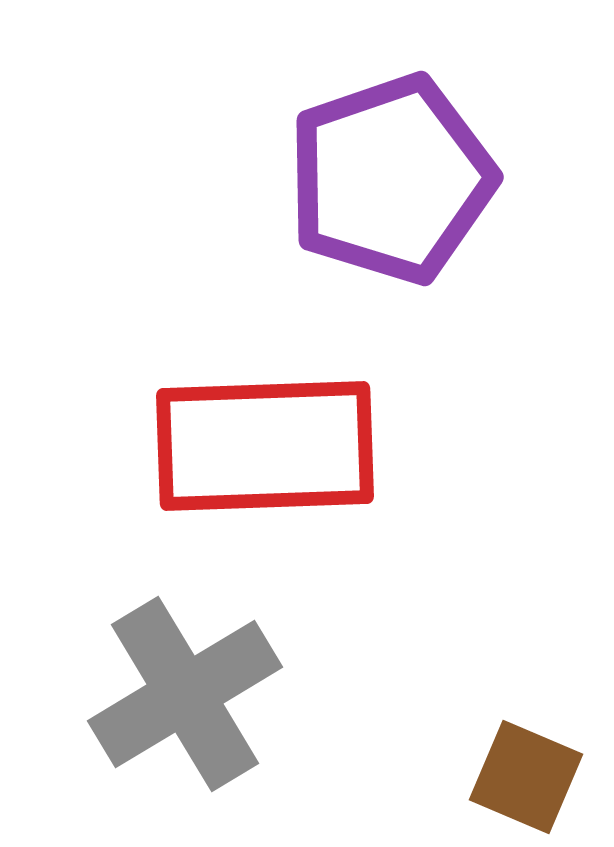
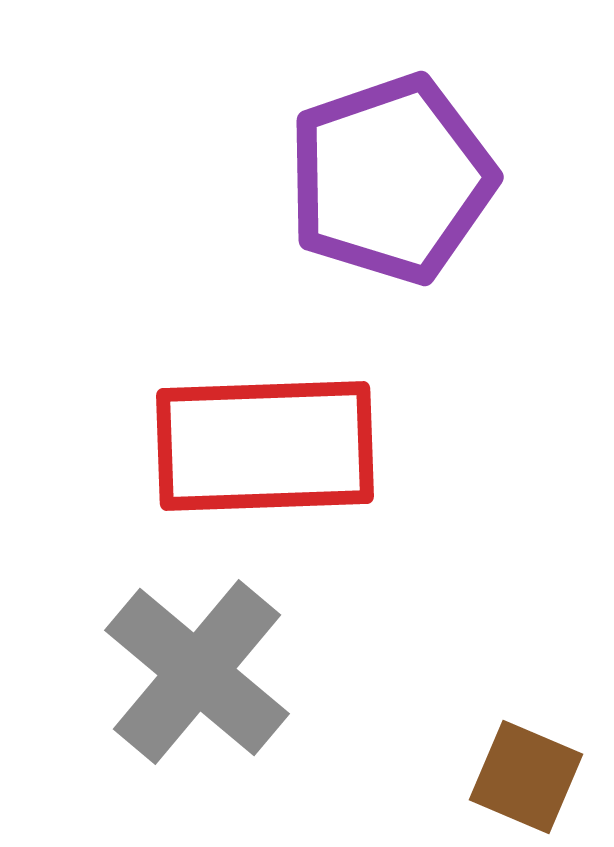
gray cross: moved 12 px right, 22 px up; rotated 19 degrees counterclockwise
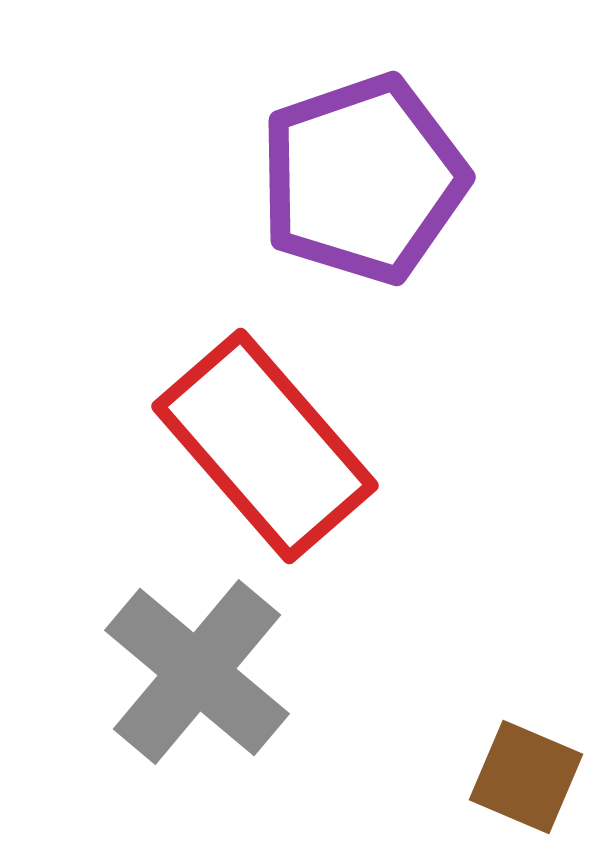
purple pentagon: moved 28 px left
red rectangle: rotated 51 degrees clockwise
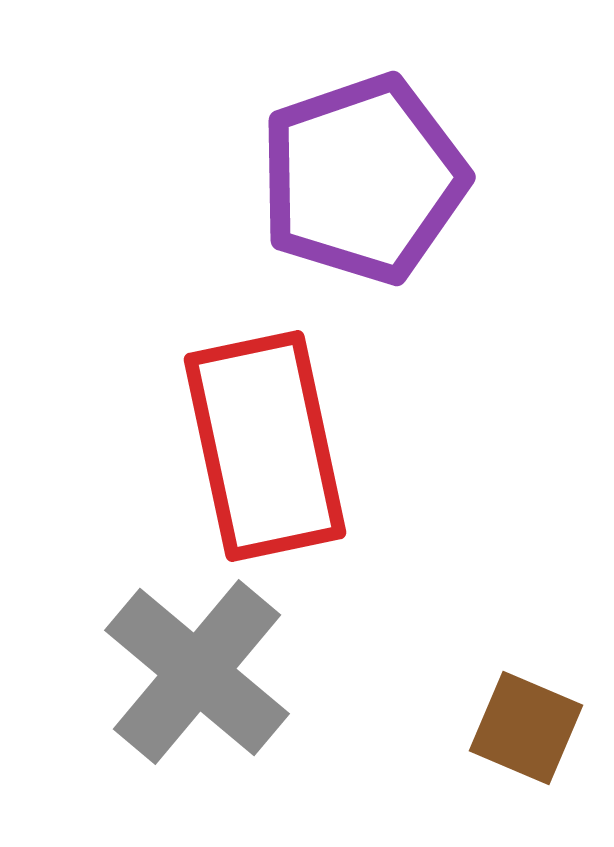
red rectangle: rotated 29 degrees clockwise
brown square: moved 49 px up
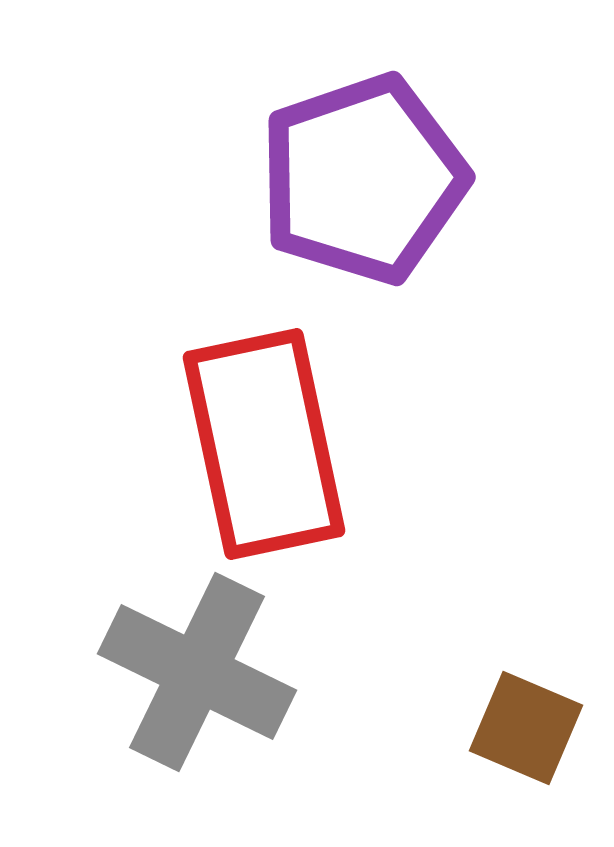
red rectangle: moved 1 px left, 2 px up
gray cross: rotated 14 degrees counterclockwise
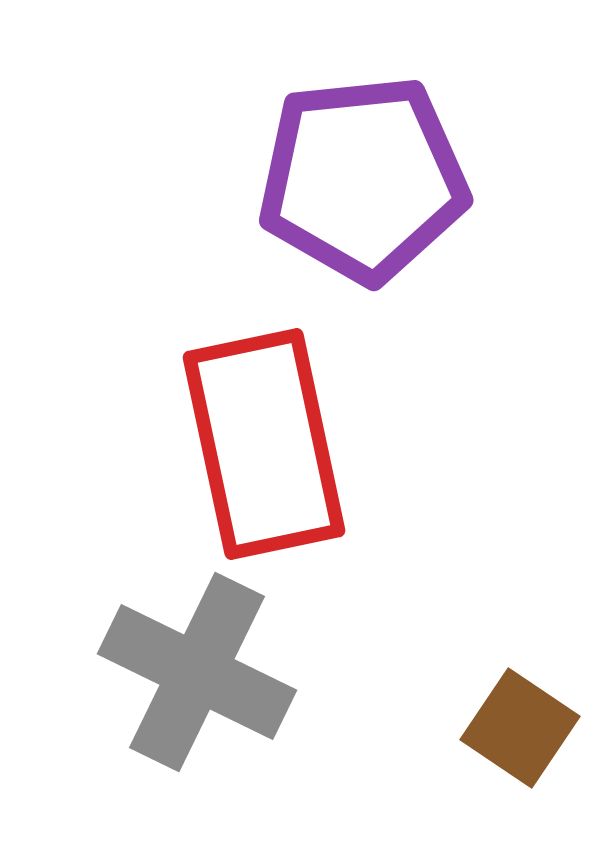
purple pentagon: rotated 13 degrees clockwise
brown square: moved 6 px left; rotated 11 degrees clockwise
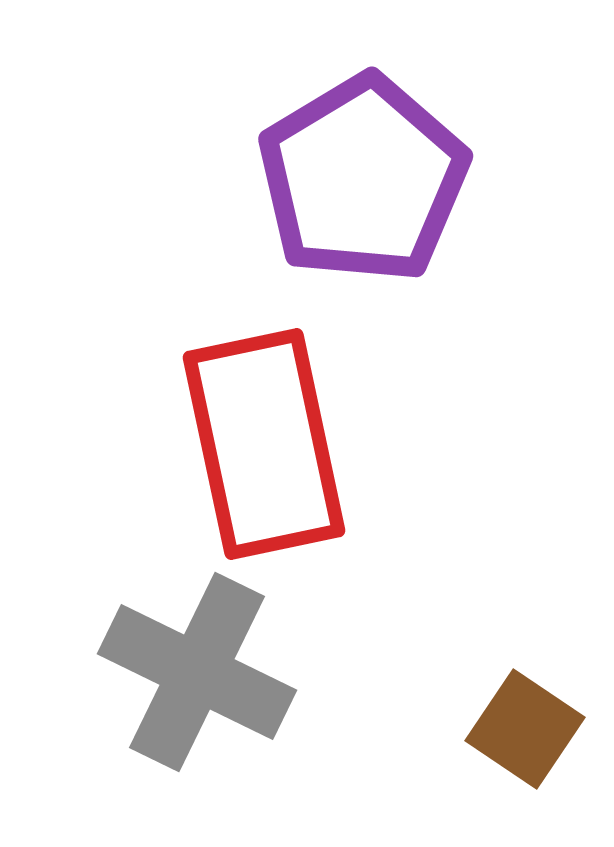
purple pentagon: rotated 25 degrees counterclockwise
brown square: moved 5 px right, 1 px down
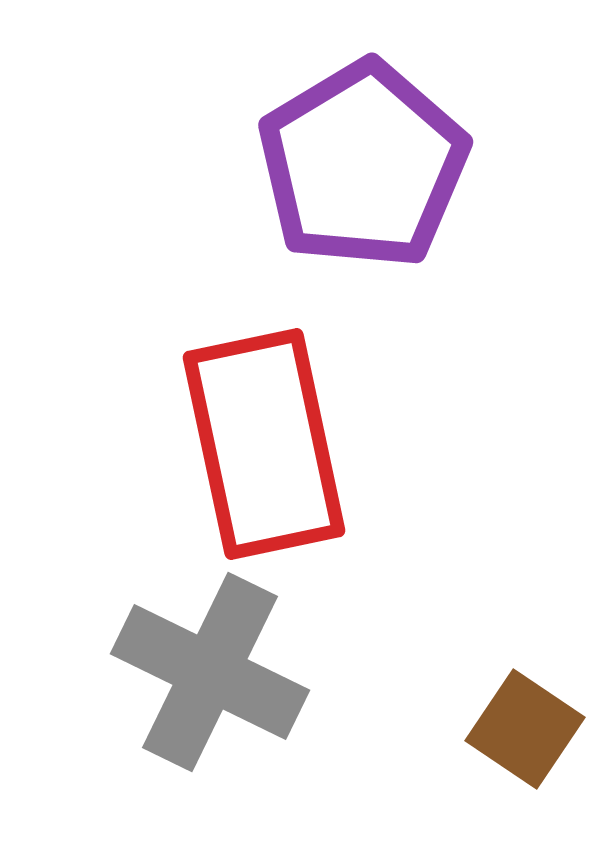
purple pentagon: moved 14 px up
gray cross: moved 13 px right
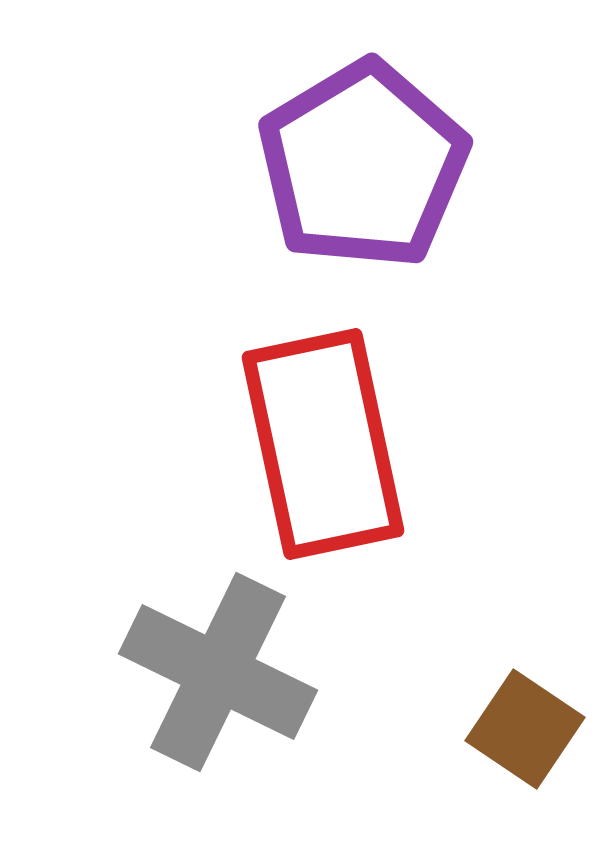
red rectangle: moved 59 px right
gray cross: moved 8 px right
